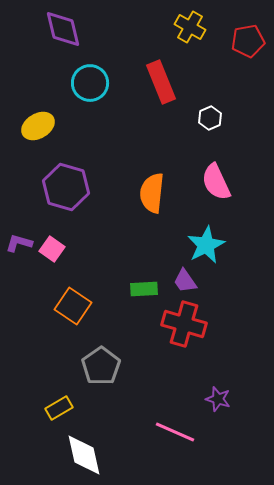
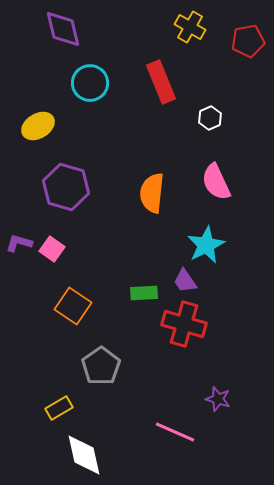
green rectangle: moved 4 px down
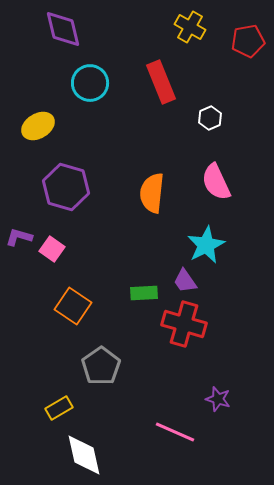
purple L-shape: moved 6 px up
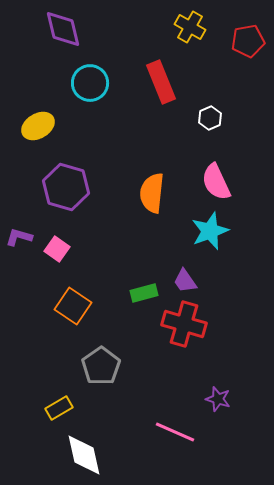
cyan star: moved 4 px right, 14 px up; rotated 6 degrees clockwise
pink square: moved 5 px right
green rectangle: rotated 12 degrees counterclockwise
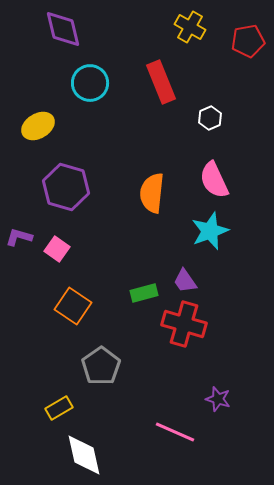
pink semicircle: moved 2 px left, 2 px up
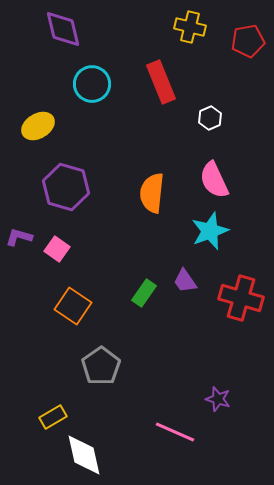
yellow cross: rotated 16 degrees counterclockwise
cyan circle: moved 2 px right, 1 px down
green rectangle: rotated 40 degrees counterclockwise
red cross: moved 57 px right, 26 px up
yellow rectangle: moved 6 px left, 9 px down
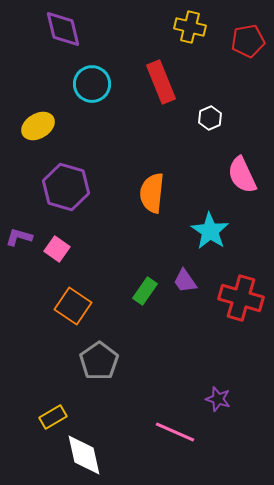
pink semicircle: moved 28 px right, 5 px up
cyan star: rotated 18 degrees counterclockwise
green rectangle: moved 1 px right, 2 px up
gray pentagon: moved 2 px left, 5 px up
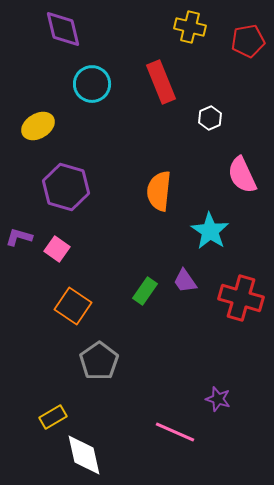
orange semicircle: moved 7 px right, 2 px up
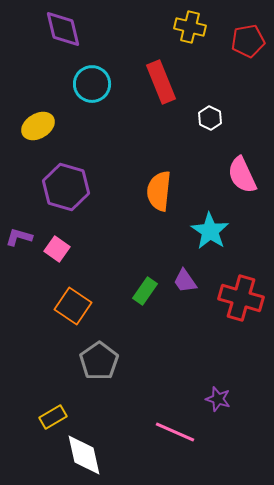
white hexagon: rotated 10 degrees counterclockwise
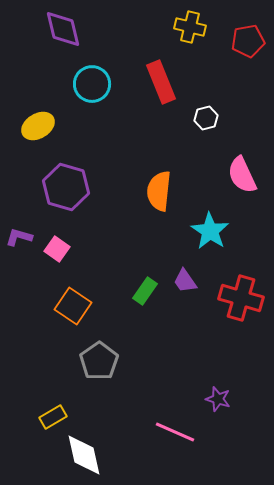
white hexagon: moved 4 px left; rotated 20 degrees clockwise
